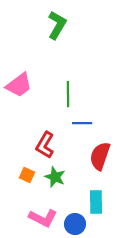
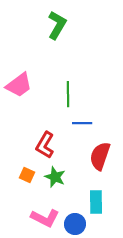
pink L-shape: moved 2 px right
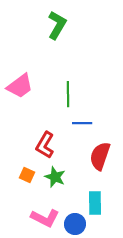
pink trapezoid: moved 1 px right, 1 px down
cyan rectangle: moved 1 px left, 1 px down
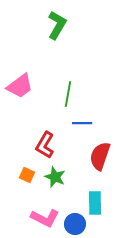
green line: rotated 10 degrees clockwise
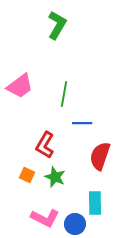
green line: moved 4 px left
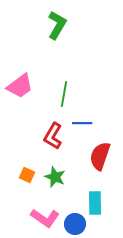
red L-shape: moved 8 px right, 9 px up
pink L-shape: rotated 8 degrees clockwise
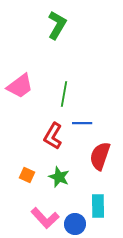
green star: moved 4 px right
cyan rectangle: moved 3 px right, 3 px down
pink L-shape: rotated 12 degrees clockwise
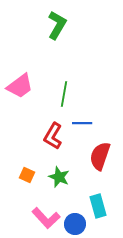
cyan rectangle: rotated 15 degrees counterclockwise
pink L-shape: moved 1 px right
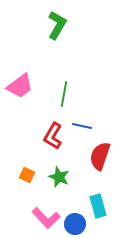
blue line: moved 3 px down; rotated 12 degrees clockwise
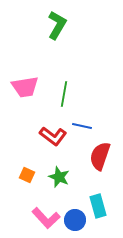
pink trapezoid: moved 5 px right, 1 px down; rotated 28 degrees clockwise
red L-shape: rotated 84 degrees counterclockwise
blue circle: moved 4 px up
